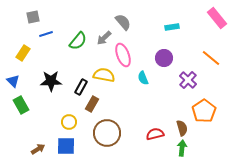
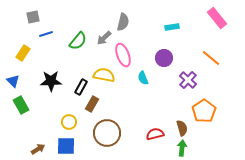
gray semicircle: rotated 54 degrees clockwise
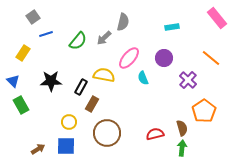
gray square: rotated 24 degrees counterclockwise
pink ellipse: moved 6 px right, 3 px down; rotated 60 degrees clockwise
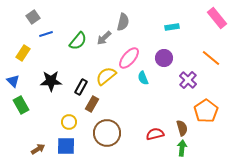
yellow semicircle: moved 2 px right, 1 px down; rotated 50 degrees counterclockwise
orange pentagon: moved 2 px right
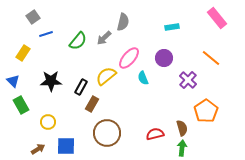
yellow circle: moved 21 px left
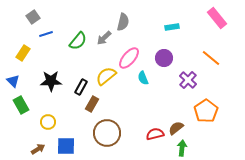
brown semicircle: moved 6 px left; rotated 112 degrees counterclockwise
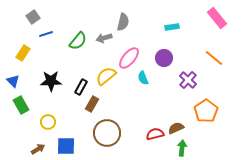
gray arrow: rotated 28 degrees clockwise
orange line: moved 3 px right
brown semicircle: rotated 14 degrees clockwise
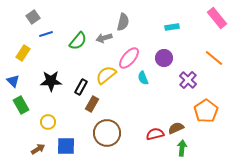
yellow semicircle: moved 1 px up
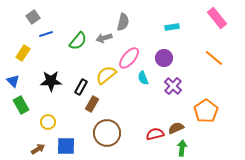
purple cross: moved 15 px left, 6 px down
